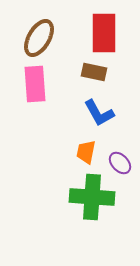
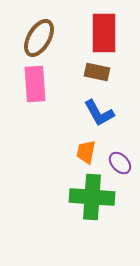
brown rectangle: moved 3 px right
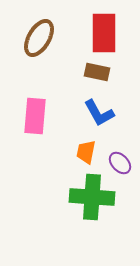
pink rectangle: moved 32 px down; rotated 9 degrees clockwise
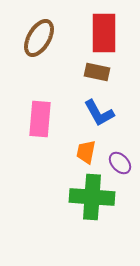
pink rectangle: moved 5 px right, 3 px down
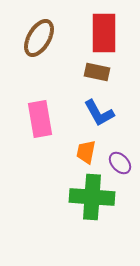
pink rectangle: rotated 15 degrees counterclockwise
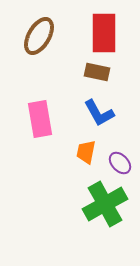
brown ellipse: moved 2 px up
green cross: moved 13 px right, 7 px down; rotated 33 degrees counterclockwise
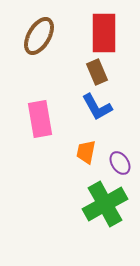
brown rectangle: rotated 55 degrees clockwise
blue L-shape: moved 2 px left, 6 px up
purple ellipse: rotated 10 degrees clockwise
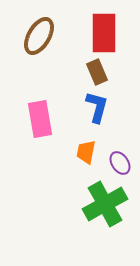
blue L-shape: rotated 136 degrees counterclockwise
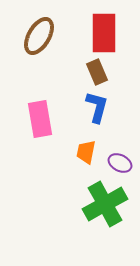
purple ellipse: rotated 30 degrees counterclockwise
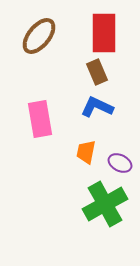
brown ellipse: rotated 9 degrees clockwise
blue L-shape: rotated 80 degrees counterclockwise
